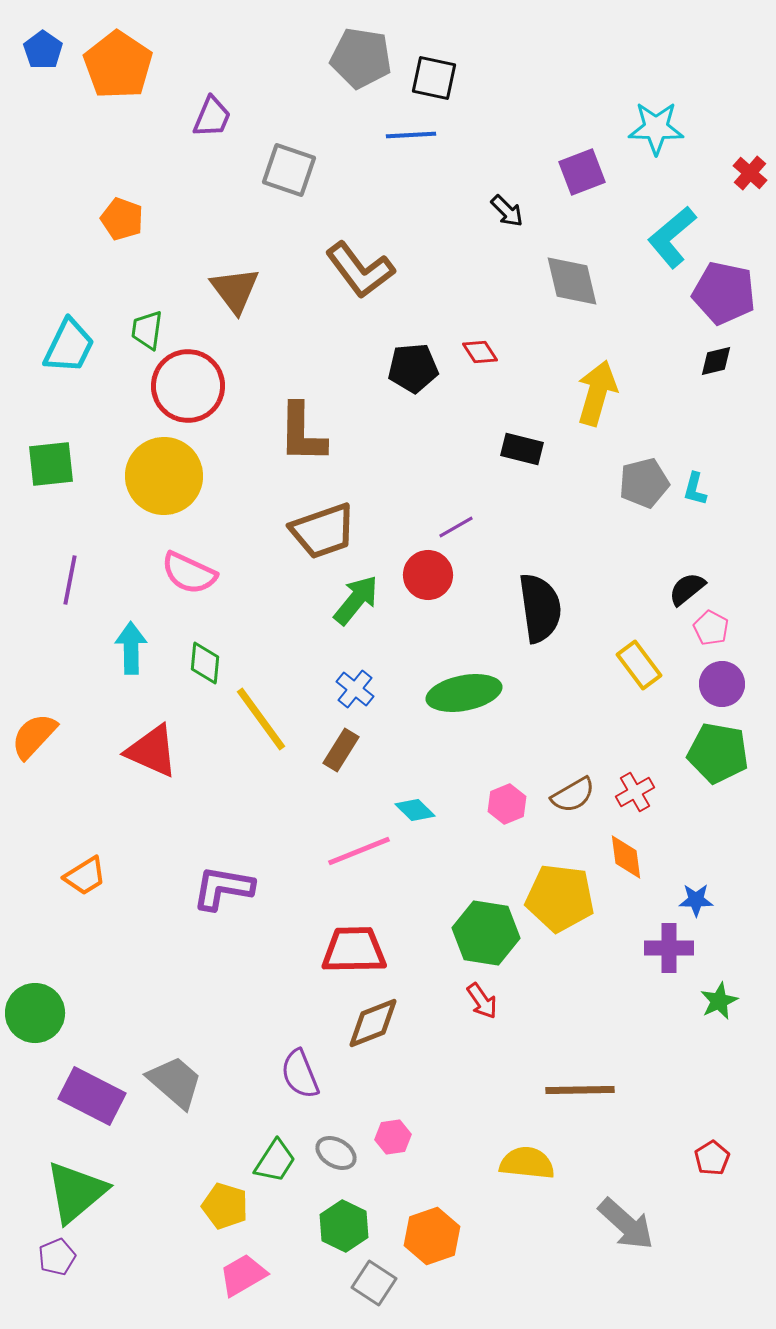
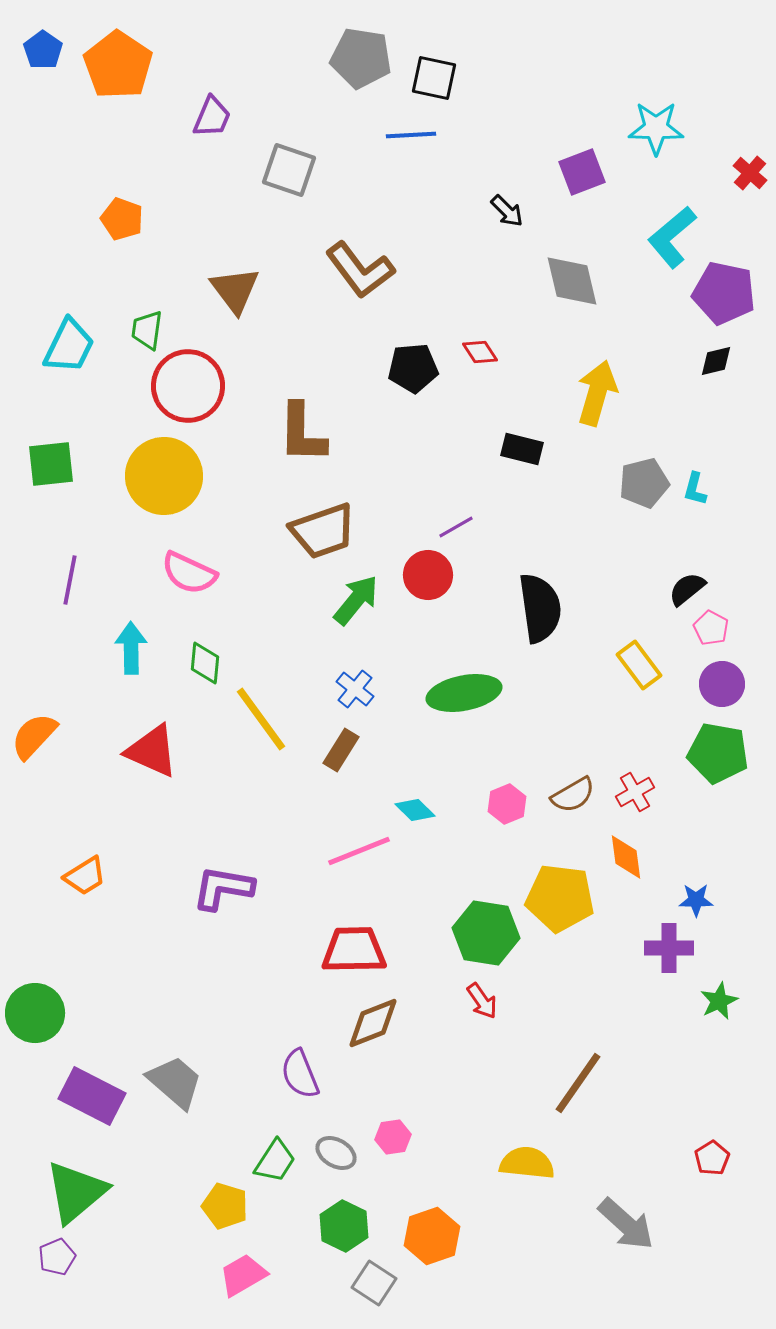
brown line at (580, 1090): moved 2 px left, 7 px up; rotated 54 degrees counterclockwise
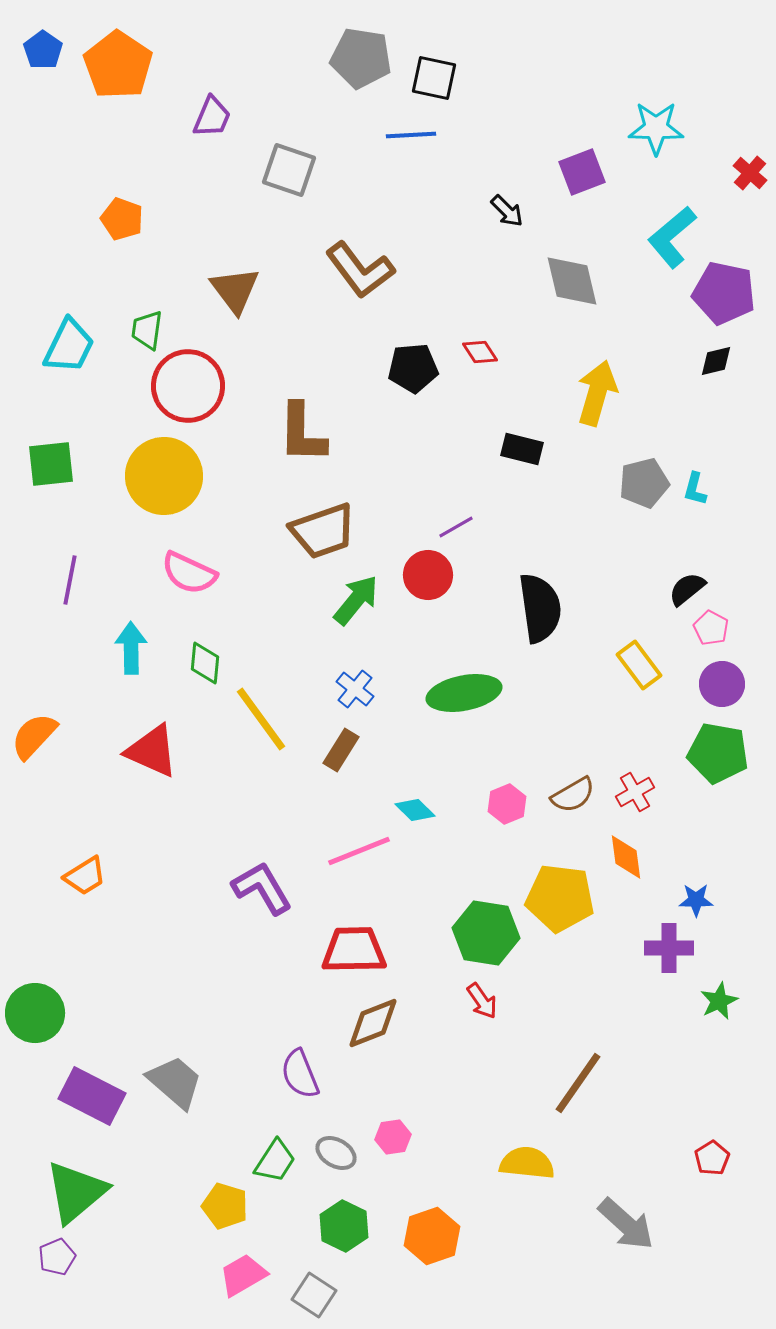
purple L-shape at (223, 888): moved 39 px right; rotated 50 degrees clockwise
gray square at (374, 1283): moved 60 px left, 12 px down
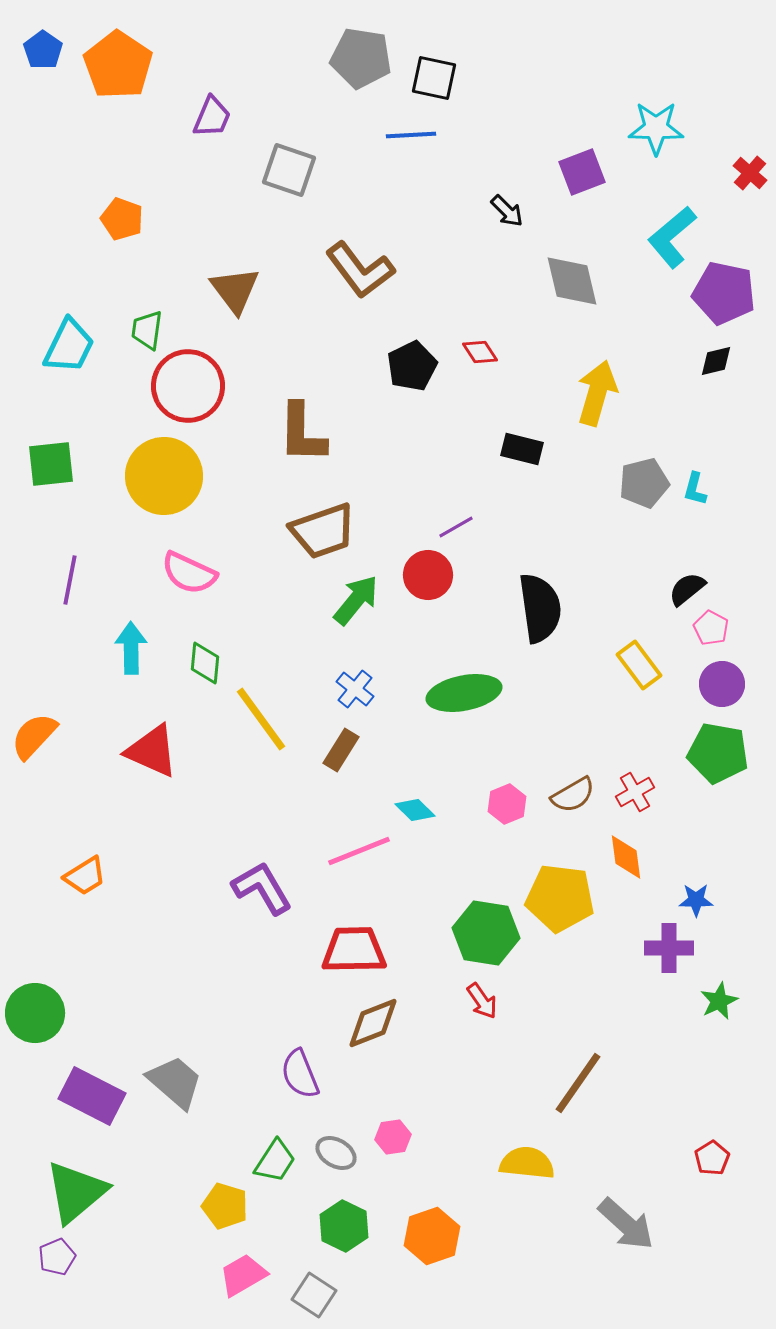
black pentagon at (413, 368): moved 1 px left, 2 px up; rotated 21 degrees counterclockwise
